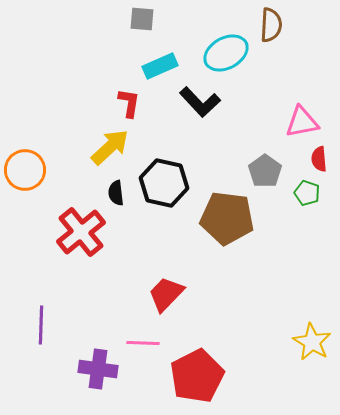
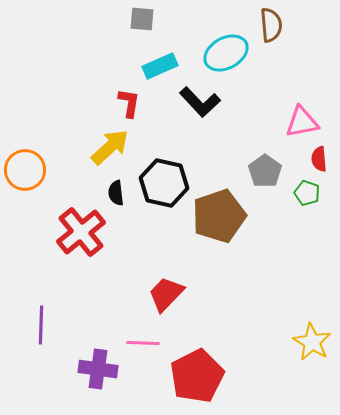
brown semicircle: rotated 8 degrees counterclockwise
brown pentagon: moved 8 px left, 2 px up; rotated 26 degrees counterclockwise
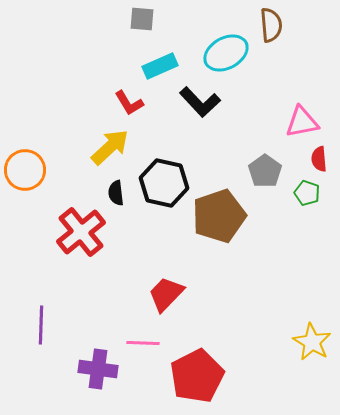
red L-shape: rotated 140 degrees clockwise
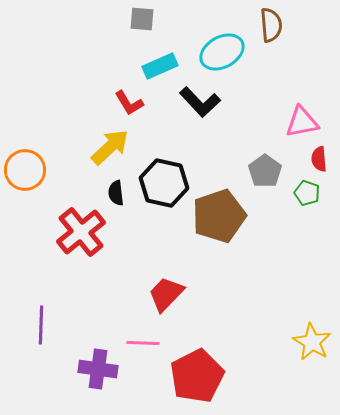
cyan ellipse: moved 4 px left, 1 px up
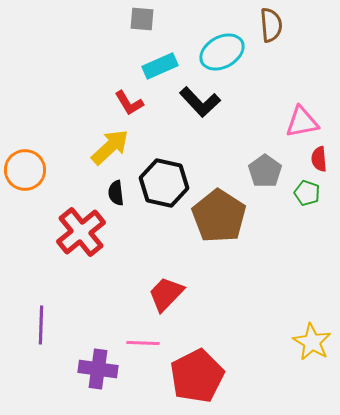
brown pentagon: rotated 20 degrees counterclockwise
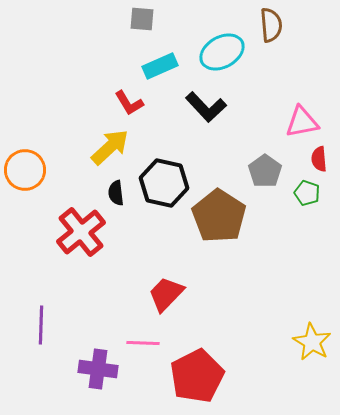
black L-shape: moved 6 px right, 5 px down
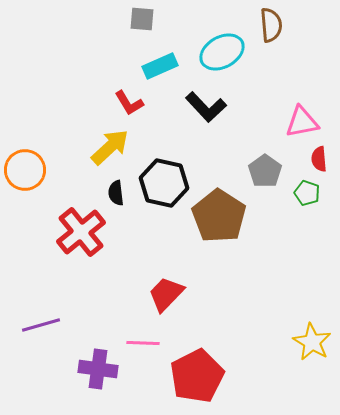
purple line: rotated 72 degrees clockwise
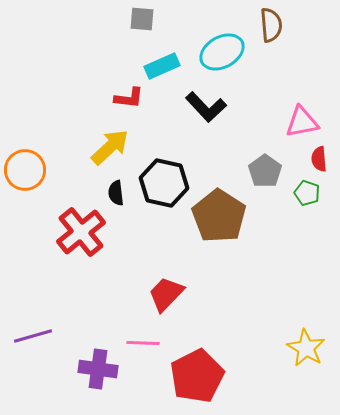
cyan rectangle: moved 2 px right
red L-shape: moved 5 px up; rotated 52 degrees counterclockwise
purple line: moved 8 px left, 11 px down
yellow star: moved 6 px left, 6 px down
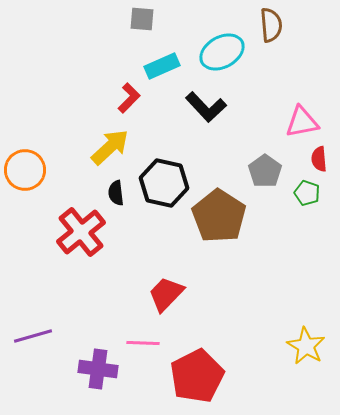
red L-shape: rotated 52 degrees counterclockwise
yellow star: moved 2 px up
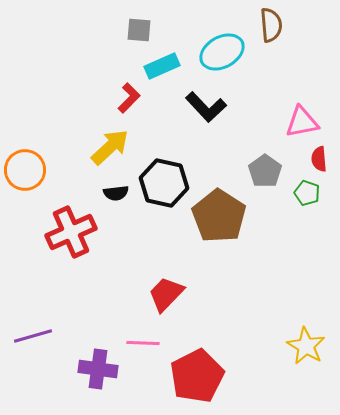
gray square: moved 3 px left, 11 px down
black semicircle: rotated 90 degrees counterclockwise
red cross: moved 10 px left; rotated 15 degrees clockwise
